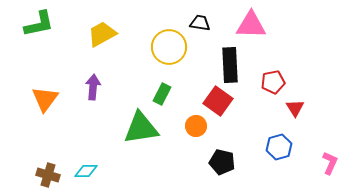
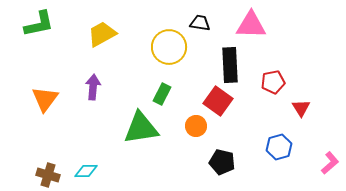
red triangle: moved 6 px right
pink L-shape: rotated 25 degrees clockwise
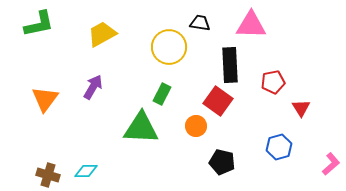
purple arrow: rotated 25 degrees clockwise
green triangle: rotated 12 degrees clockwise
pink L-shape: moved 1 px right, 1 px down
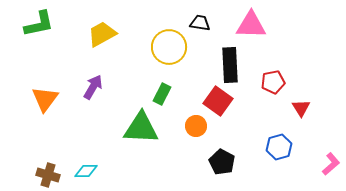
black pentagon: rotated 15 degrees clockwise
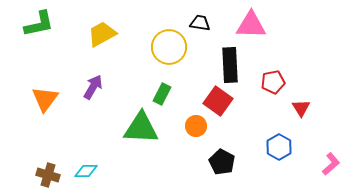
blue hexagon: rotated 15 degrees counterclockwise
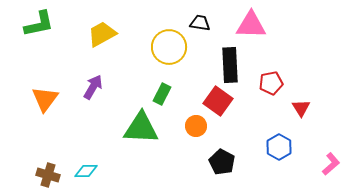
red pentagon: moved 2 px left, 1 px down
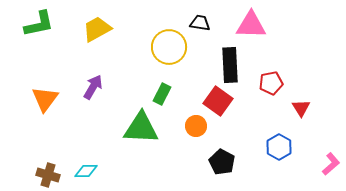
yellow trapezoid: moved 5 px left, 5 px up
